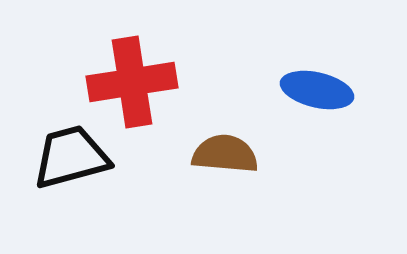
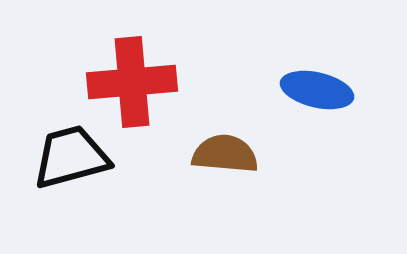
red cross: rotated 4 degrees clockwise
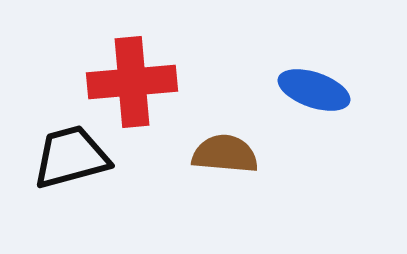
blue ellipse: moved 3 px left; rotated 6 degrees clockwise
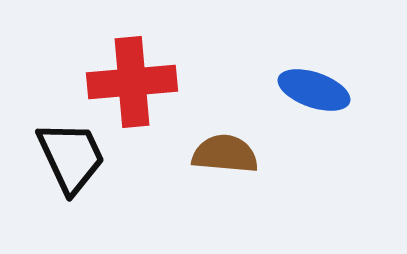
black trapezoid: rotated 80 degrees clockwise
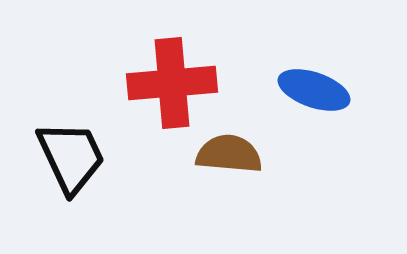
red cross: moved 40 px right, 1 px down
brown semicircle: moved 4 px right
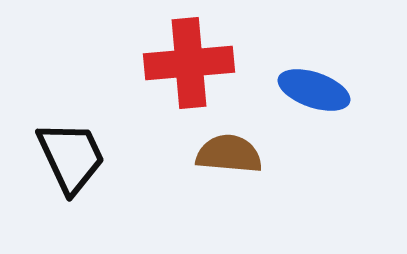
red cross: moved 17 px right, 20 px up
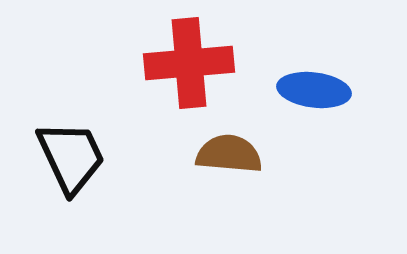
blue ellipse: rotated 12 degrees counterclockwise
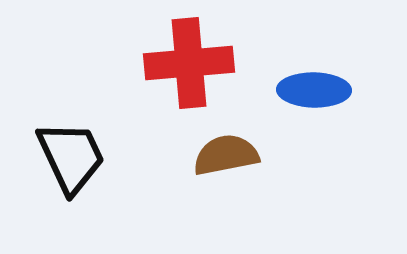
blue ellipse: rotated 6 degrees counterclockwise
brown semicircle: moved 3 px left, 1 px down; rotated 16 degrees counterclockwise
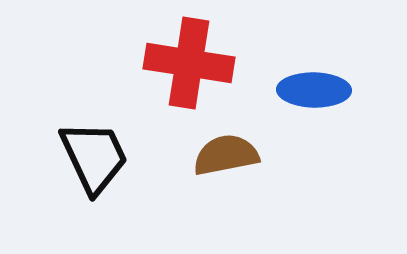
red cross: rotated 14 degrees clockwise
black trapezoid: moved 23 px right
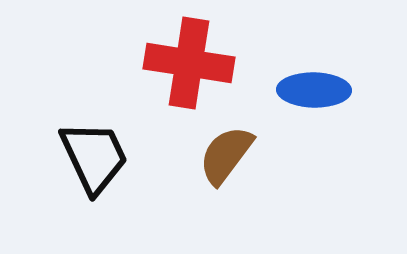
brown semicircle: rotated 42 degrees counterclockwise
